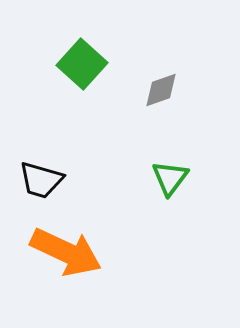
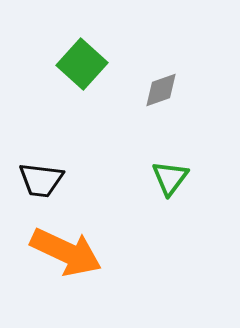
black trapezoid: rotated 9 degrees counterclockwise
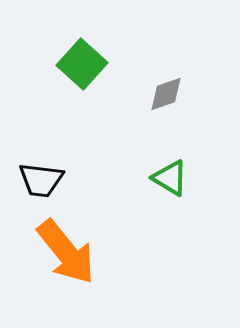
gray diamond: moved 5 px right, 4 px down
green triangle: rotated 36 degrees counterclockwise
orange arrow: rotated 26 degrees clockwise
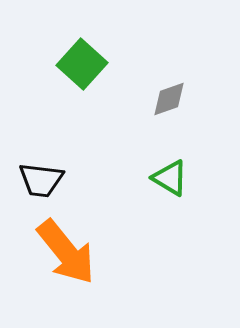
gray diamond: moved 3 px right, 5 px down
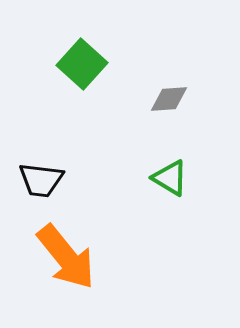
gray diamond: rotated 15 degrees clockwise
orange arrow: moved 5 px down
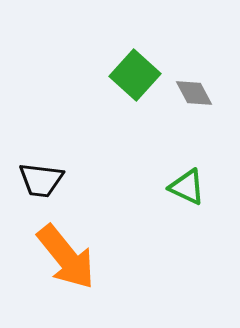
green square: moved 53 px right, 11 px down
gray diamond: moved 25 px right, 6 px up; rotated 66 degrees clockwise
green triangle: moved 17 px right, 9 px down; rotated 6 degrees counterclockwise
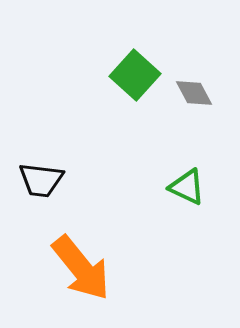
orange arrow: moved 15 px right, 11 px down
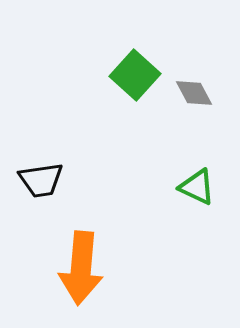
black trapezoid: rotated 15 degrees counterclockwise
green triangle: moved 10 px right
orange arrow: rotated 44 degrees clockwise
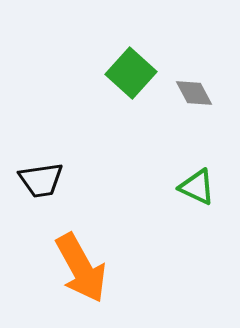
green square: moved 4 px left, 2 px up
orange arrow: rotated 34 degrees counterclockwise
